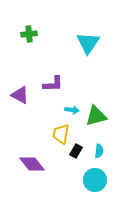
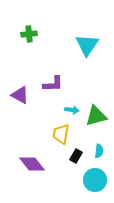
cyan triangle: moved 1 px left, 2 px down
black rectangle: moved 5 px down
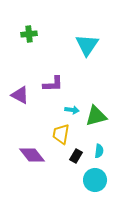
purple diamond: moved 9 px up
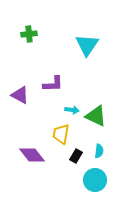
green triangle: rotated 40 degrees clockwise
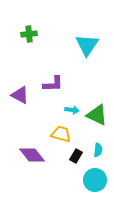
green triangle: moved 1 px right, 1 px up
yellow trapezoid: rotated 95 degrees clockwise
cyan semicircle: moved 1 px left, 1 px up
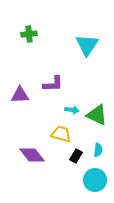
purple triangle: rotated 30 degrees counterclockwise
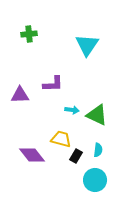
yellow trapezoid: moved 5 px down
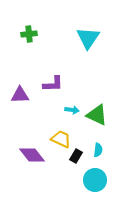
cyan triangle: moved 1 px right, 7 px up
yellow trapezoid: rotated 10 degrees clockwise
